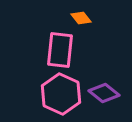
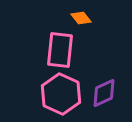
purple diamond: rotated 64 degrees counterclockwise
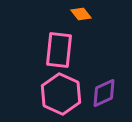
orange diamond: moved 4 px up
pink rectangle: moved 1 px left
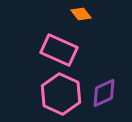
pink rectangle: rotated 72 degrees counterclockwise
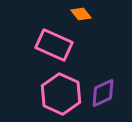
pink rectangle: moved 5 px left, 5 px up
purple diamond: moved 1 px left
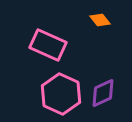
orange diamond: moved 19 px right, 6 px down
pink rectangle: moved 6 px left
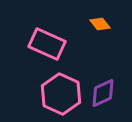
orange diamond: moved 4 px down
pink rectangle: moved 1 px left, 1 px up
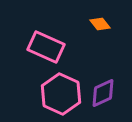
pink rectangle: moved 1 px left, 3 px down
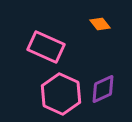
purple diamond: moved 4 px up
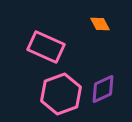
orange diamond: rotated 10 degrees clockwise
pink hexagon: rotated 15 degrees clockwise
